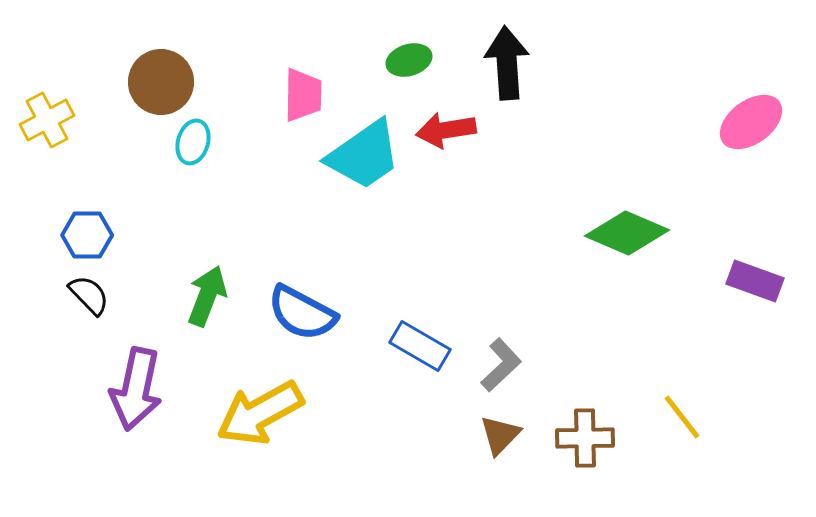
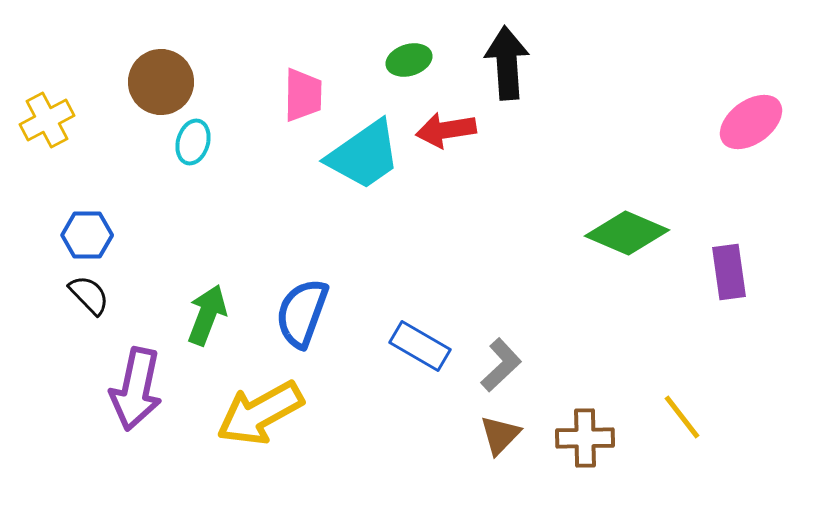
purple rectangle: moved 26 px left, 9 px up; rotated 62 degrees clockwise
green arrow: moved 19 px down
blue semicircle: rotated 82 degrees clockwise
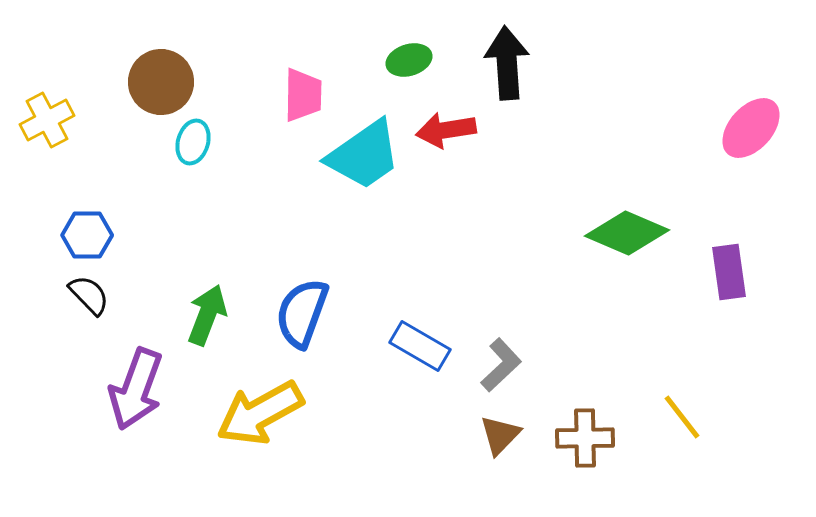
pink ellipse: moved 6 px down; rotated 12 degrees counterclockwise
purple arrow: rotated 8 degrees clockwise
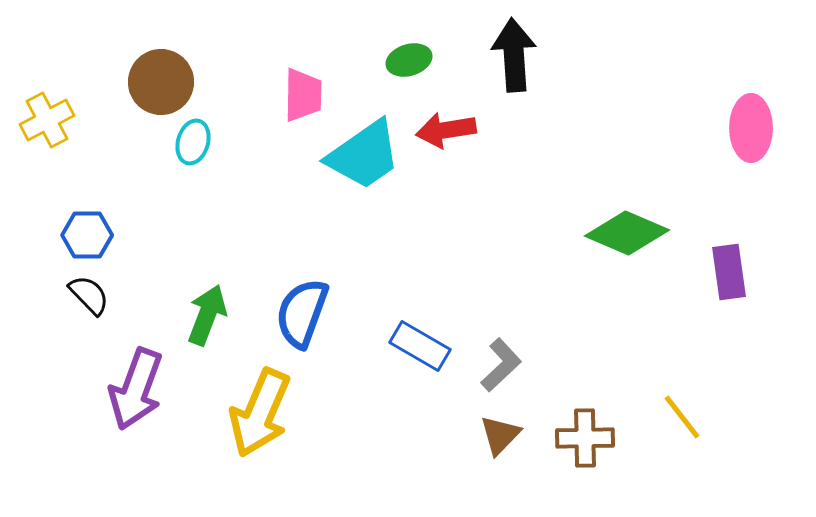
black arrow: moved 7 px right, 8 px up
pink ellipse: rotated 42 degrees counterclockwise
yellow arrow: rotated 38 degrees counterclockwise
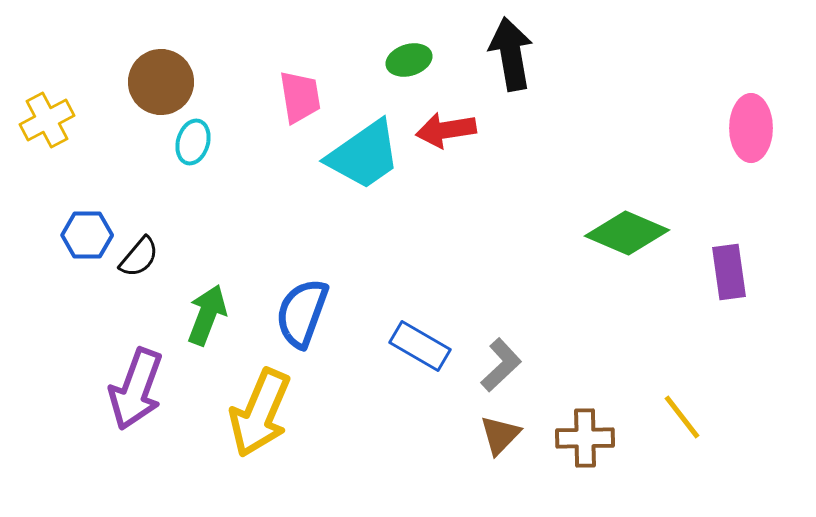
black arrow: moved 3 px left, 1 px up; rotated 6 degrees counterclockwise
pink trapezoid: moved 3 px left, 2 px down; rotated 10 degrees counterclockwise
black semicircle: moved 50 px right, 38 px up; rotated 84 degrees clockwise
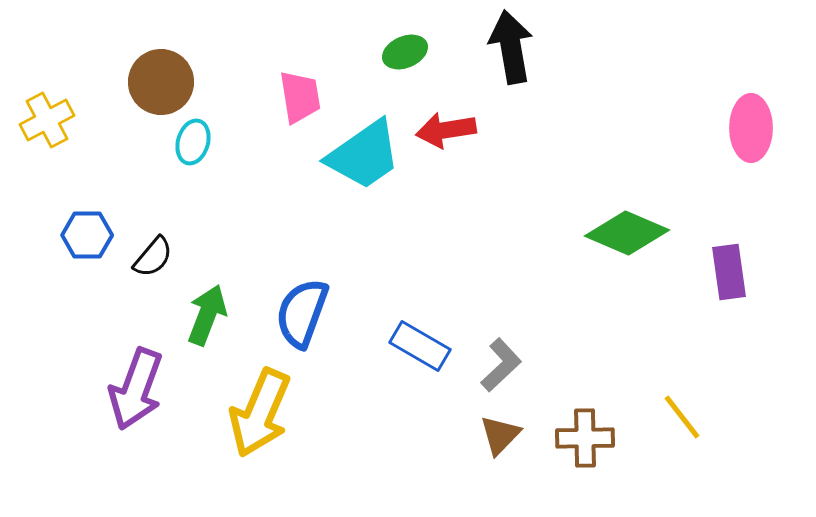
black arrow: moved 7 px up
green ellipse: moved 4 px left, 8 px up; rotated 6 degrees counterclockwise
black semicircle: moved 14 px right
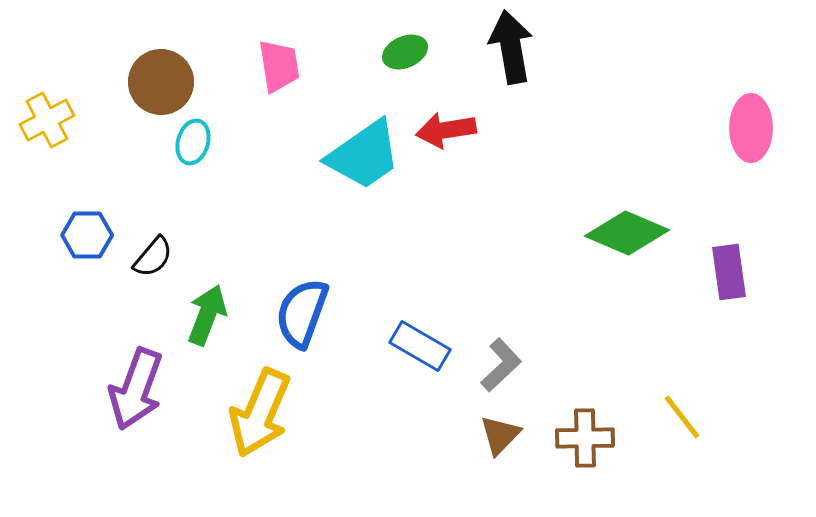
pink trapezoid: moved 21 px left, 31 px up
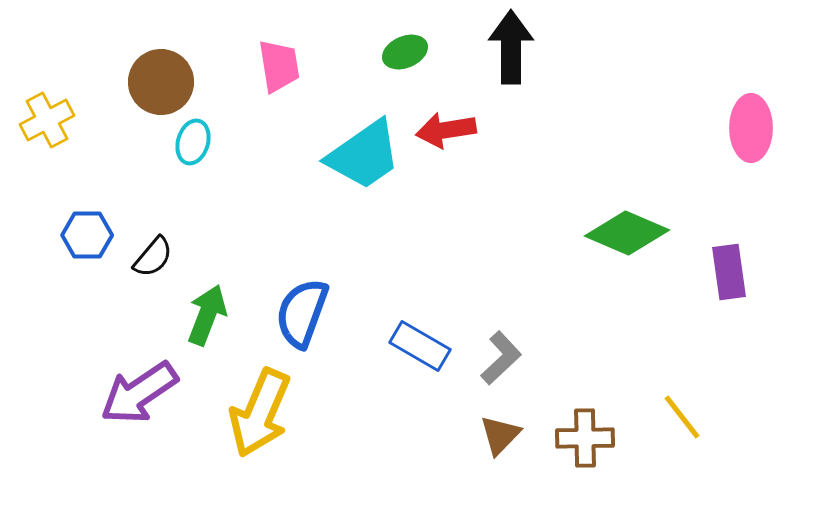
black arrow: rotated 10 degrees clockwise
gray L-shape: moved 7 px up
purple arrow: moved 3 px right, 4 px down; rotated 36 degrees clockwise
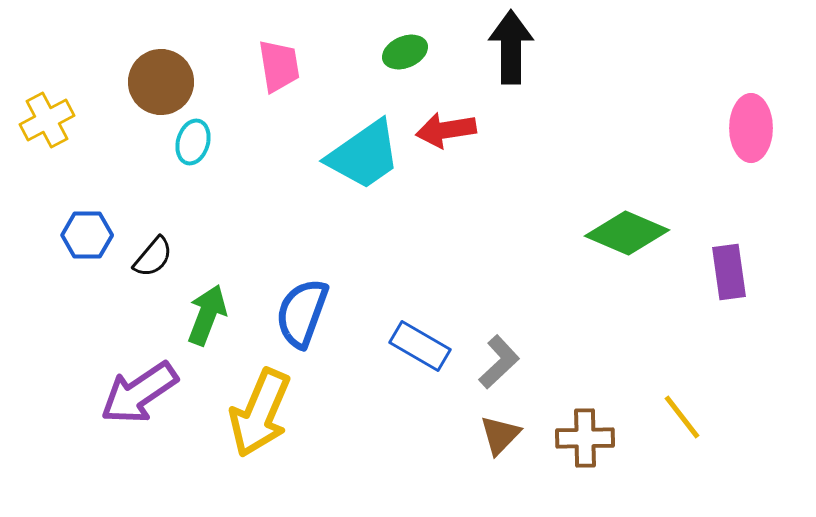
gray L-shape: moved 2 px left, 4 px down
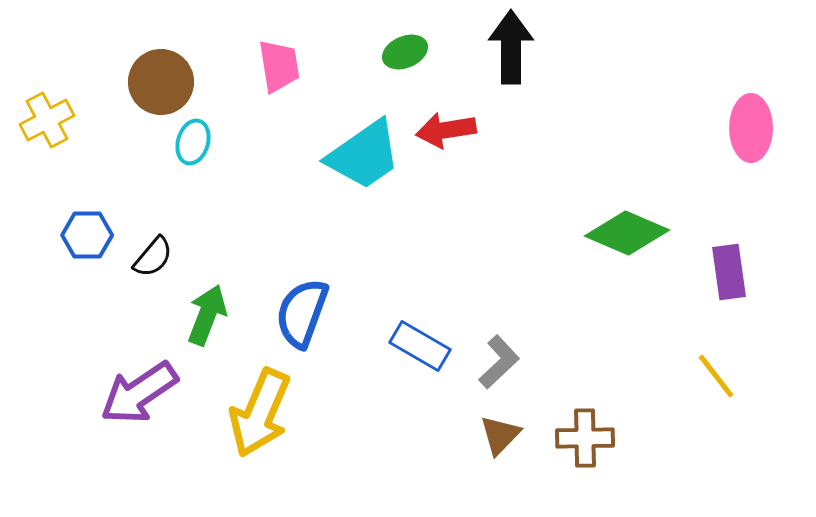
yellow line: moved 34 px right, 41 px up
